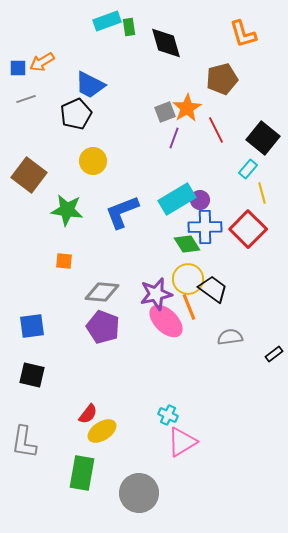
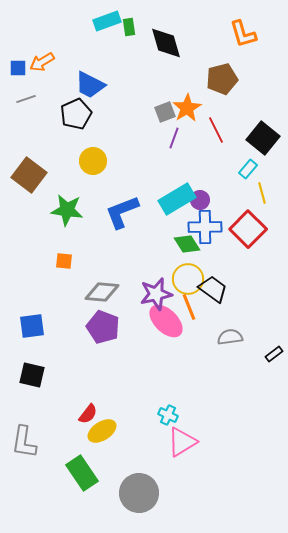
green rectangle at (82, 473): rotated 44 degrees counterclockwise
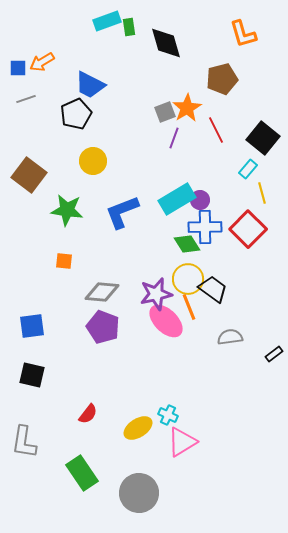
yellow ellipse at (102, 431): moved 36 px right, 3 px up
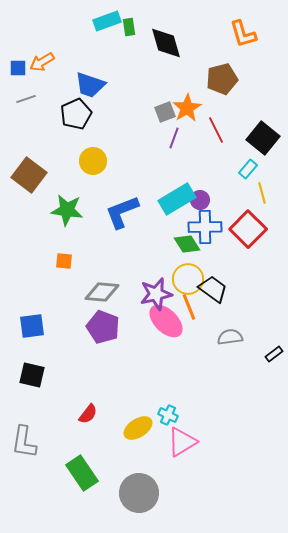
blue trapezoid at (90, 85): rotated 8 degrees counterclockwise
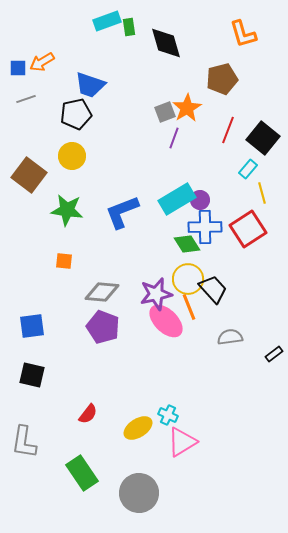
black pentagon at (76, 114): rotated 12 degrees clockwise
red line at (216, 130): moved 12 px right; rotated 48 degrees clockwise
yellow circle at (93, 161): moved 21 px left, 5 px up
red square at (248, 229): rotated 12 degrees clockwise
black trapezoid at (213, 289): rotated 12 degrees clockwise
